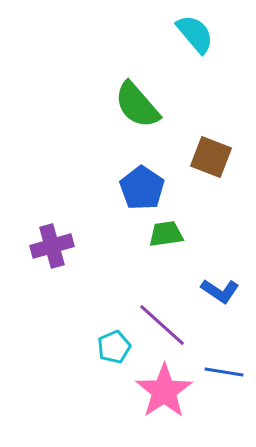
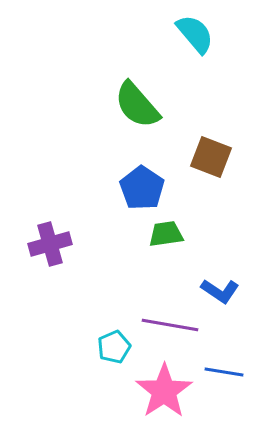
purple cross: moved 2 px left, 2 px up
purple line: moved 8 px right; rotated 32 degrees counterclockwise
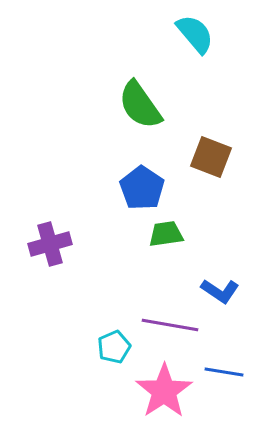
green semicircle: moved 3 px right; rotated 6 degrees clockwise
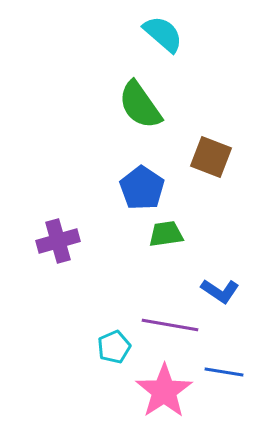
cyan semicircle: moved 32 px left; rotated 9 degrees counterclockwise
purple cross: moved 8 px right, 3 px up
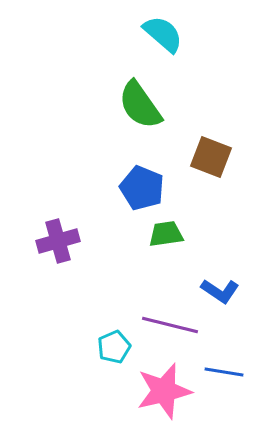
blue pentagon: rotated 12 degrees counterclockwise
purple line: rotated 4 degrees clockwise
pink star: rotated 20 degrees clockwise
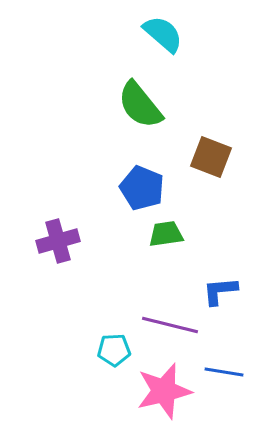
green semicircle: rotated 4 degrees counterclockwise
blue L-shape: rotated 141 degrees clockwise
cyan pentagon: moved 3 px down; rotated 20 degrees clockwise
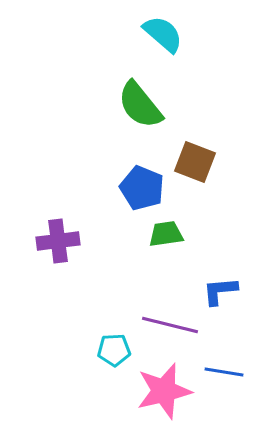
brown square: moved 16 px left, 5 px down
purple cross: rotated 9 degrees clockwise
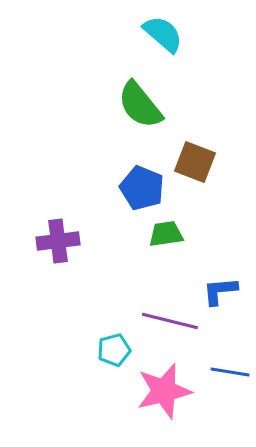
purple line: moved 4 px up
cyan pentagon: rotated 12 degrees counterclockwise
blue line: moved 6 px right
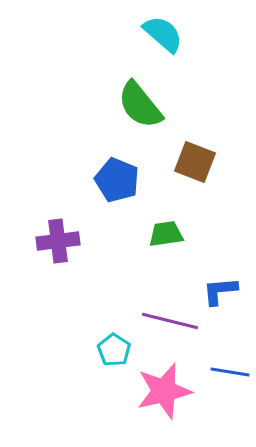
blue pentagon: moved 25 px left, 8 px up
cyan pentagon: rotated 24 degrees counterclockwise
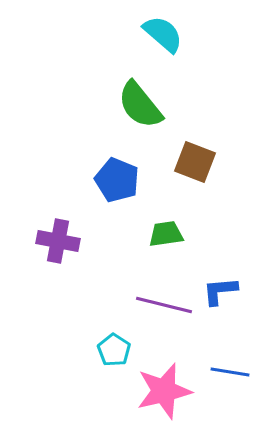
purple cross: rotated 18 degrees clockwise
purple line: moved 6 px left, 16 px up
